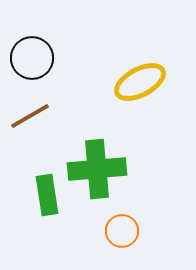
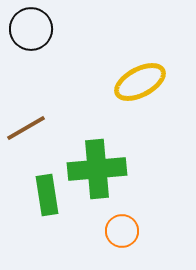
black circle: moved 1 px left, 29 px up
brown line: moved 4 px left, 12 px down
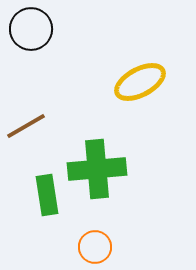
brown line: moved 2 px up
orange circle: moved 27 px left, 16 px down
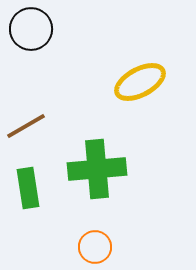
green rectangle: moved 19 px left, 7 px up
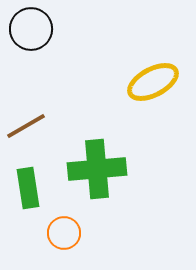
yellow ellipse: moved 13 px right
orange circle: moved 31 px left, 14 px up
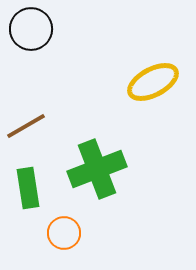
green cross: rotated 16 degrees counterclockwise
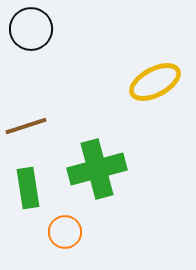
yellow ellipse: moved 2 px right
brown line: rotated 12 degrees clockwise
green cross: rotated 6 degrees clockwise
orange circle: moved 1 px right, 1 px up
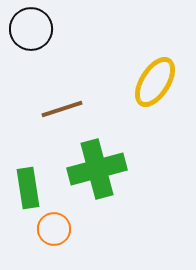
yellow ellipse: rotated 30 degrees counterclockwise
brown line: moved 36 px right, 17 px up
orange circle: moved 11 px left, 3 px up
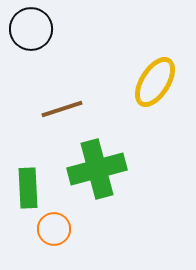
green rectangle: rotated 6 degrees clockwise
